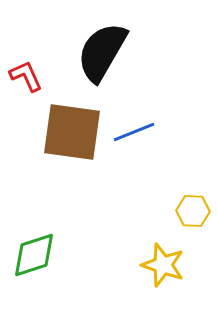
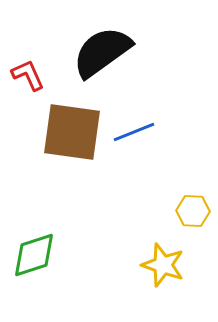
black semicircle: rotated 24 degrees clockwise
red L-shape: moved 2 px right, 1 px up
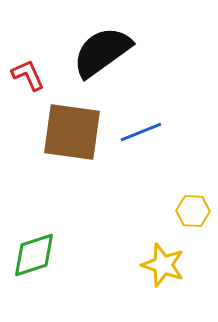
blue line: moved 7 px right
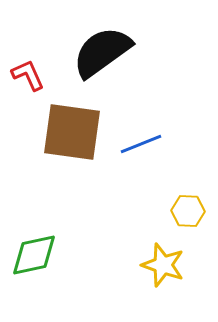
blue line: moved 12 px down
yellow hexagon: moved 5 px left
green diamond: rotated 6 degrees clockwise
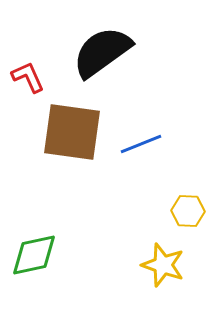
red L-shape: moved 2 px down
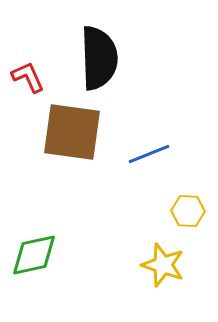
black semicircle: moved 3 px left, 6 px down; rotated 124 degrees clockwise
blue line: moved 8 px right, 10 px down
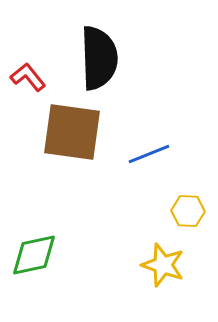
red L-shape: rotated 15 degrees counterclockwise
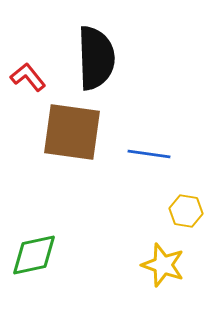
black semicircle: moved 3 px left
blue line: rotated 30 degrees clockwise
yellow hexagon: moved 2 px left; rotated 8 degrees clockwise
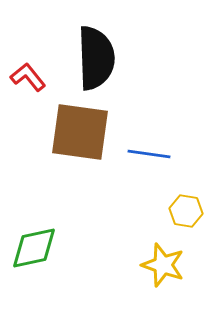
brown square: moved 8 px right
green diamond: moved 7 px up
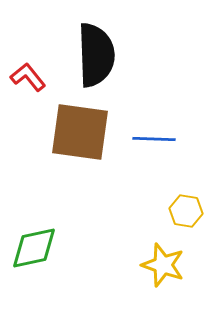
black semicircle: moved 3 px up
blue line: moved 5 px right, 15 px up; rotated 6 degrees counterclockwise
